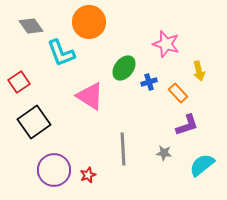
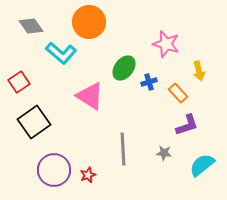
cyan L-shape: rotated 28 degrees counterclockwise
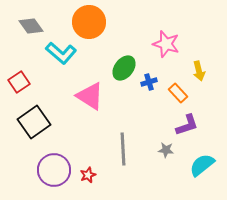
gray star: moved 2 px right, 3 px up
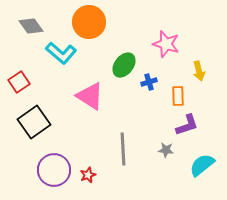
green ellipse: moved 3 px up
orange rectangle: moved 3 px down; rotated 42 degrees clockwise
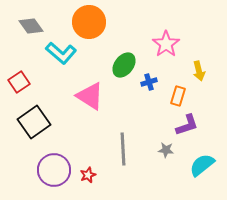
pink star: rotated 20 degrees clockwise
orange rectangle: rotated 18 degrees clockwise
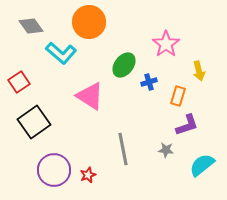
gray line: rotated 8 degrees counterclockwise
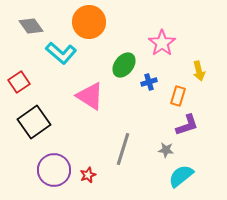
pink star: moved 4 px left, 1 px up
gray line: rotated 28 degrees clockwise
cyan semicircle: moved 21 px left, 11 px down
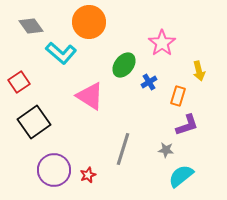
blue cross: rotated 14 degrees counterclockwise
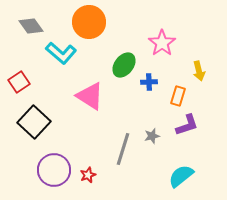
blue cross: rotated 28 degrees clockwise
black square: rotated 12 degrees counterclockwise
gray star: moved 14 px left, 14 px up; rotated 21 degrees counterclockwise
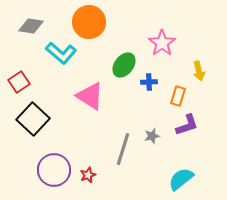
gray diamond: rotated 45 degrees counterclockwise
black square: moved 1 px left, 3 px up
cyan semicircle: moved 3 px down
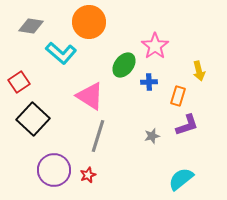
pink star: moved 7 px left, 3 px down
gray line: moved 25 px left, 13 px up
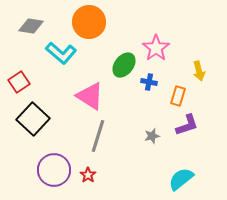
pink star: moved 1 px right, 2 px down
blue cross: rotated 14 degrees clockwise
red star: rotated 14 degrees counterclockwise
